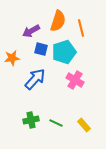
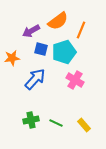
orange semicircle: rotated 35 degrees clockwise
orange line: moved 2 px down; rotated 36 degrees clockwise
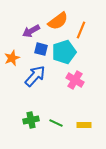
orange star: rotated 14 degrees counterclockwise
blue arrow: moved 3 px up
yellow rectangle: rotated 48 degrees counterclockwise
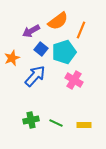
blue square: rotated 24 degrees clockwise
pink cross: moved 1 px left
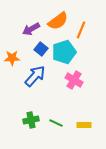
purple arrow: moved 2 px up
orange star: rotated 21 degrees clockwise
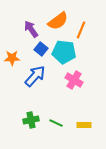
purple arrow: rotated 84 degrees clockwise
cyan pentagon: rotated 25 degrees clockwise
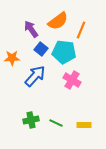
pink cross: moved 2 px left
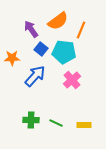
pink cross: rotated 18 degrees clockwise
green cross: rotated 14 degrees clockwise
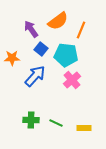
cyan pentagon: moved 2 px right, 3 px down
yellow rectangle: moved 3 px down
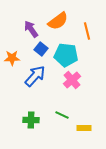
orange line: moved 6 px right, 1 px down; rotated 36 degrees counterclockwise
green line: moved 6 px right, 8 px up
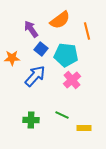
orange semicircle: moved 2 px right, 1 px up
